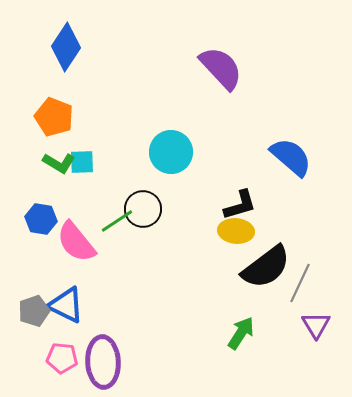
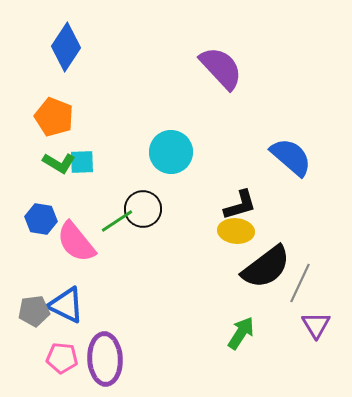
gray pentagon: rotated 12 degrees clockwise
purple ellipse: moved 2 px right, 3 px up
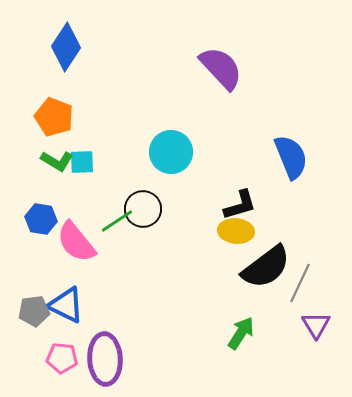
blue semicircle: rotated 27 degrees clockwise
green L-shape: moved 2 px left, 2 px up
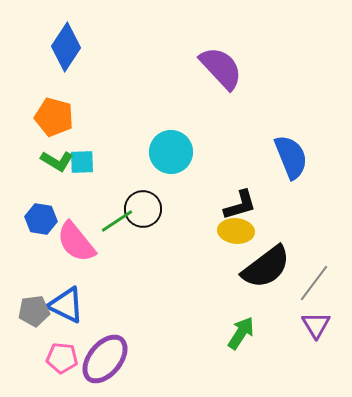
orange pentagon: rotated 6 degrees counterclockwise
gray line: moved 14 px right; rotated 12 degrees clockwise
purple ellipse: rotated 42 degrees clockwise
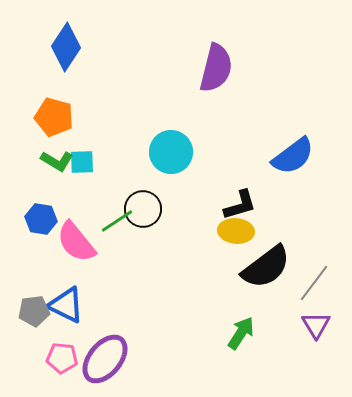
purple semicircle: moved 5 px left; rotated 57 degrees clockwise
blue semicircle: moved 2 px right, 1 px up; rotated 75 degrees clockwise
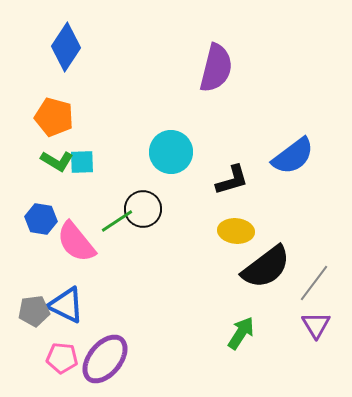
black L-shape: moved 8 px left, 25 px up
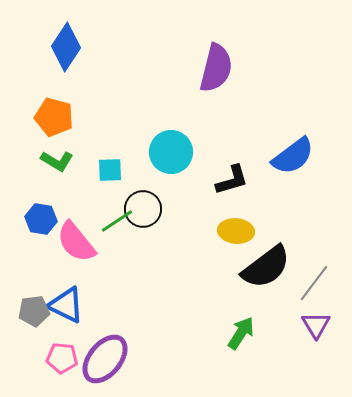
cyan square: moved 28 px right, 8 px down
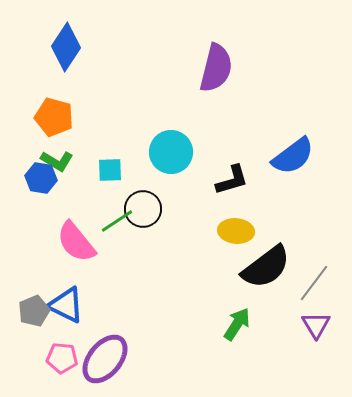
blue hexagon: moved 41 px up
gray pentagon: rotated 16 degrees counterclockwise
green arrow: moved 4 px left, 9 px up
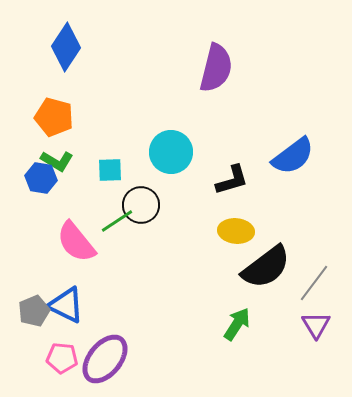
black circle: moved 2 px left, 4 px up
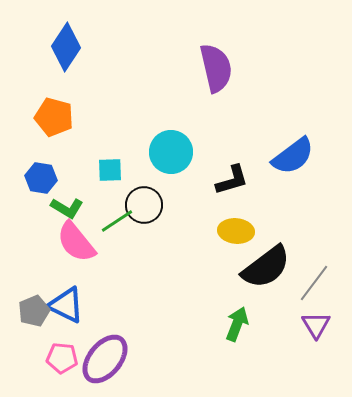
purple semicircle: rotated 27 degrees counterclockwise
green L-shape: moved 10 px right, 47 px down
black circle: moved 3 px right
green arrow: rotated 12 degrees counterclockwise
